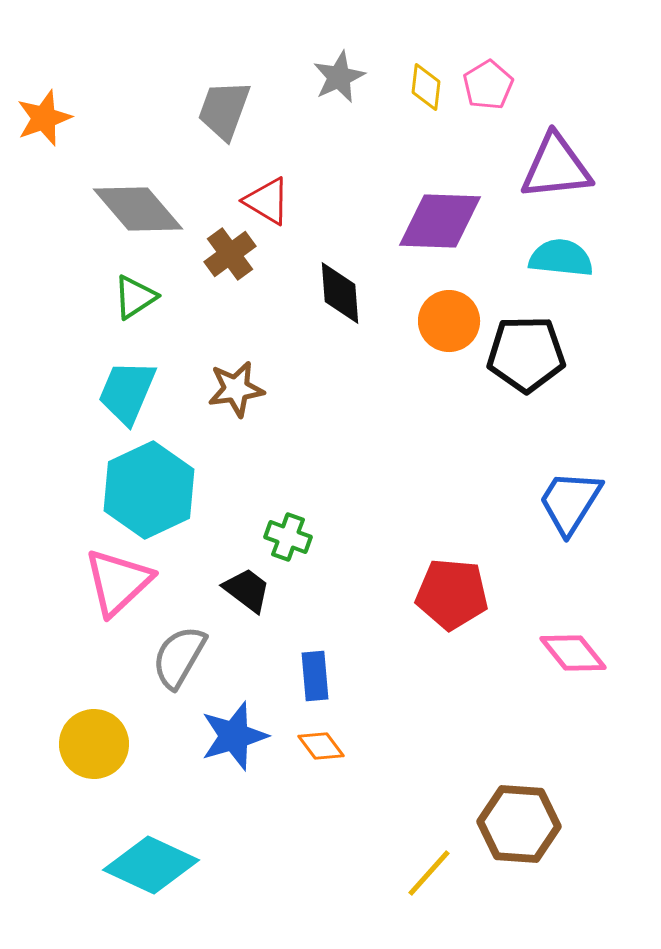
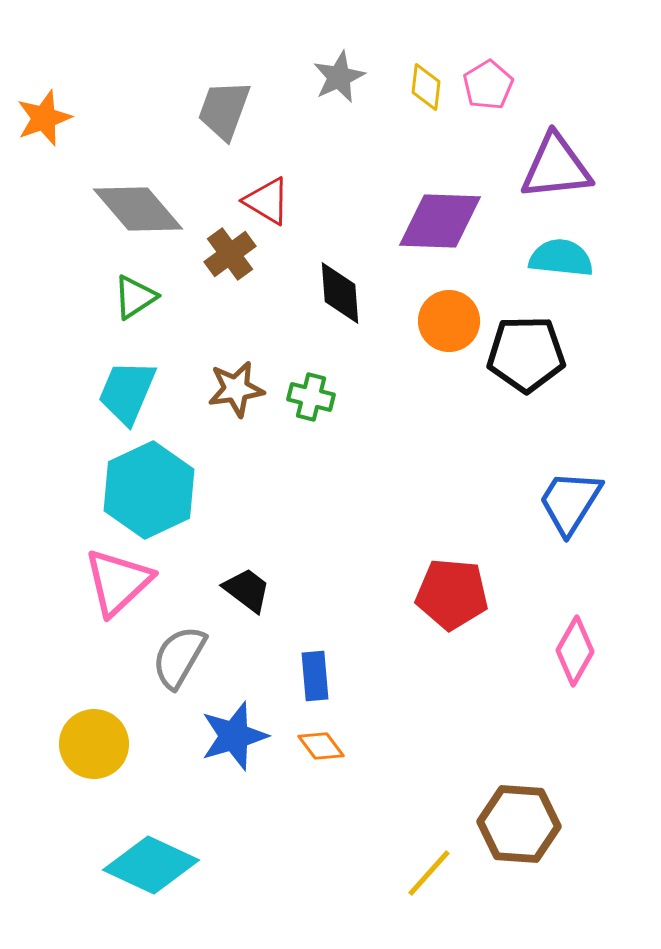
green cross: moved 23 px right, 140 px up; rotated 6 degrees counterclockwise
pink diamond: moved 2 px right, 2 px up; rotated 68 degrees clockwise
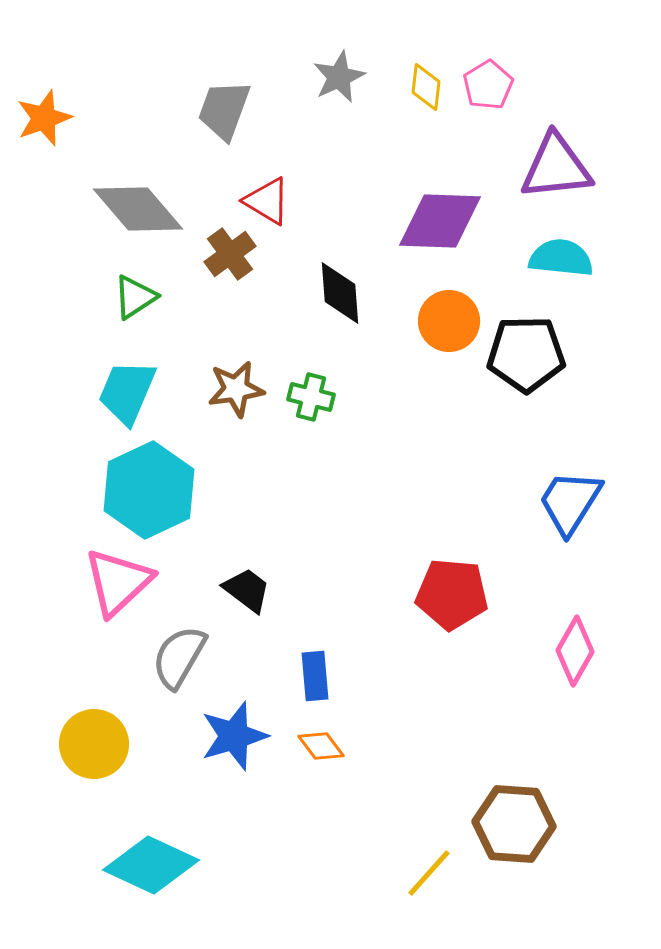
brown hexagon: moved 5 px left
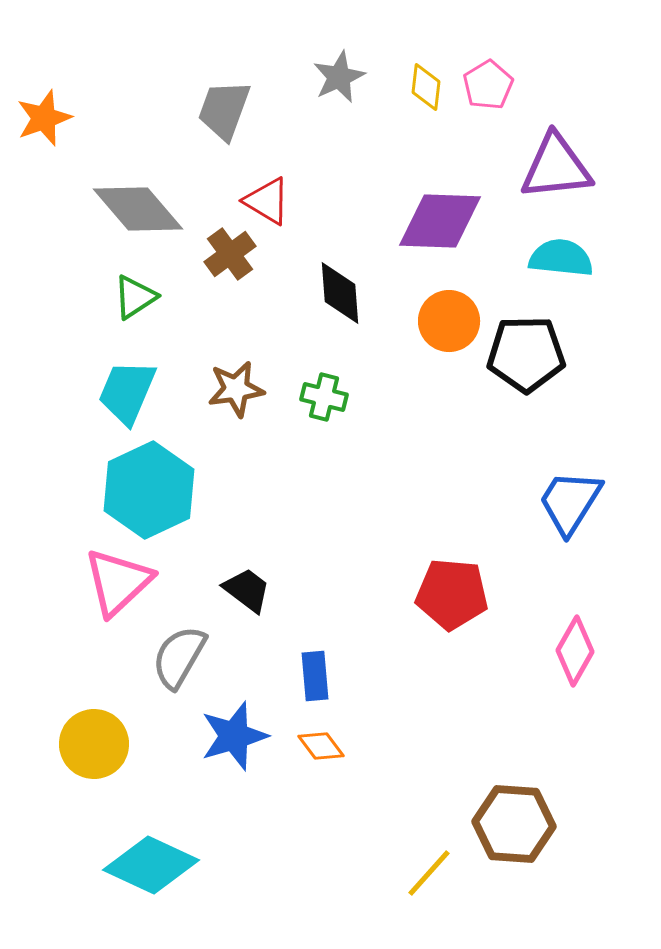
green cross: moved 13 px right
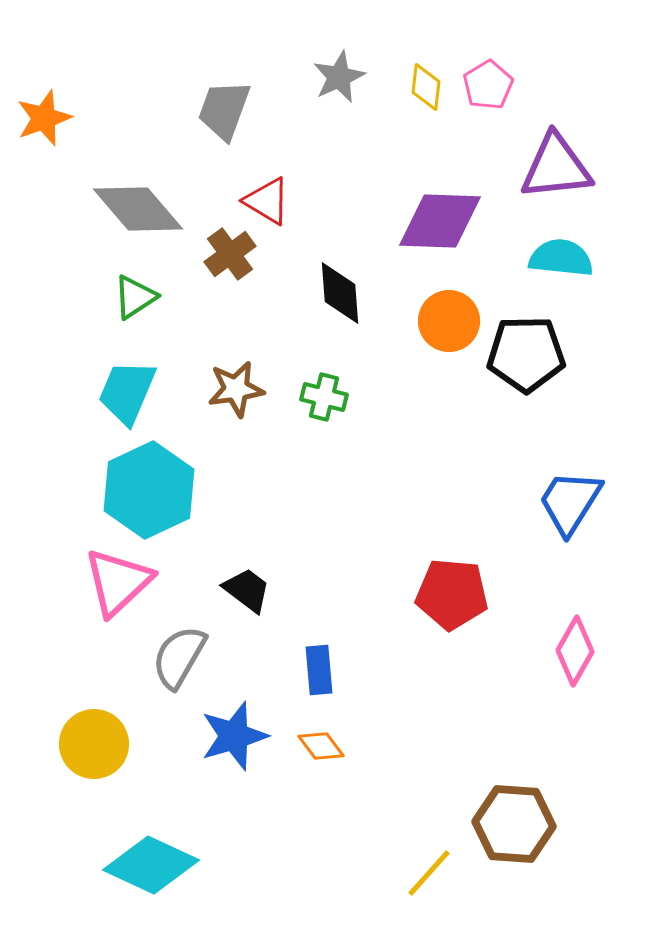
blue rectangle: moved 4 px right, 6 px up
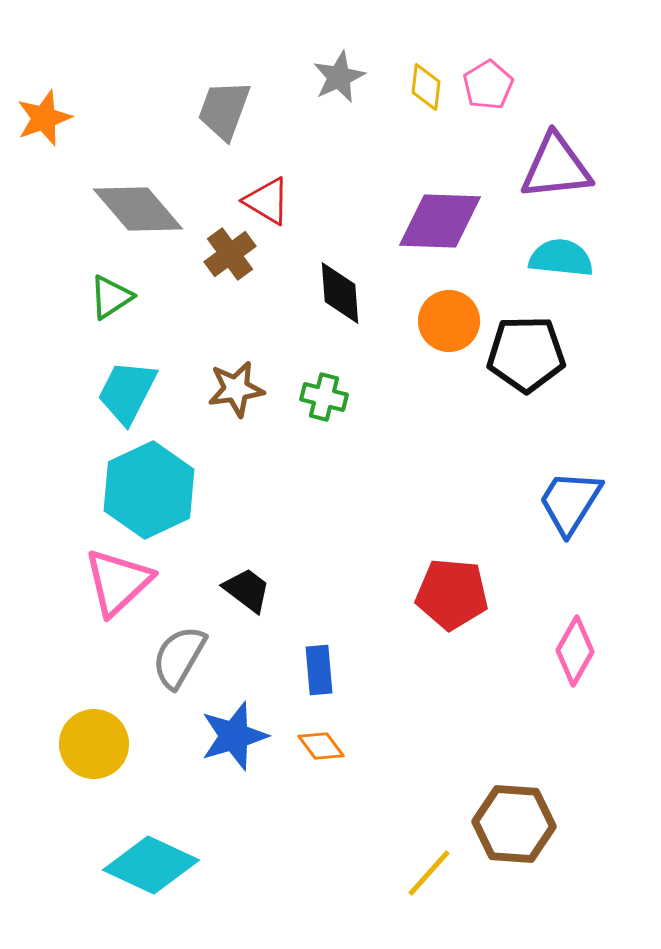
green triangle: moved 24 px left
cyan trapezoid: rotated 4 degrees clockwise
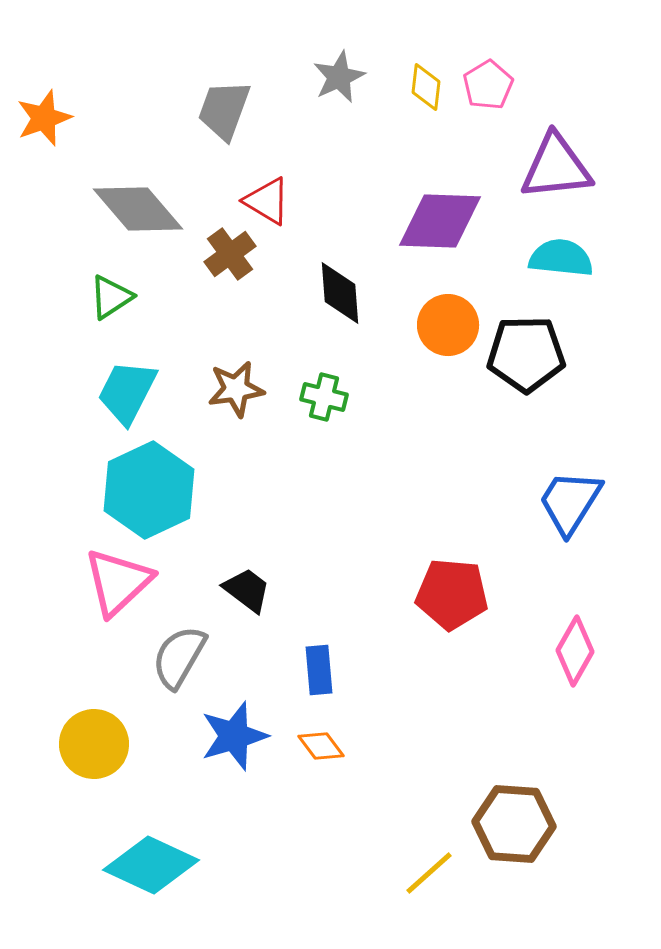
orange circle: moved 1 px left, 4 px down
yellow line: rotated 6 degrees clockwise
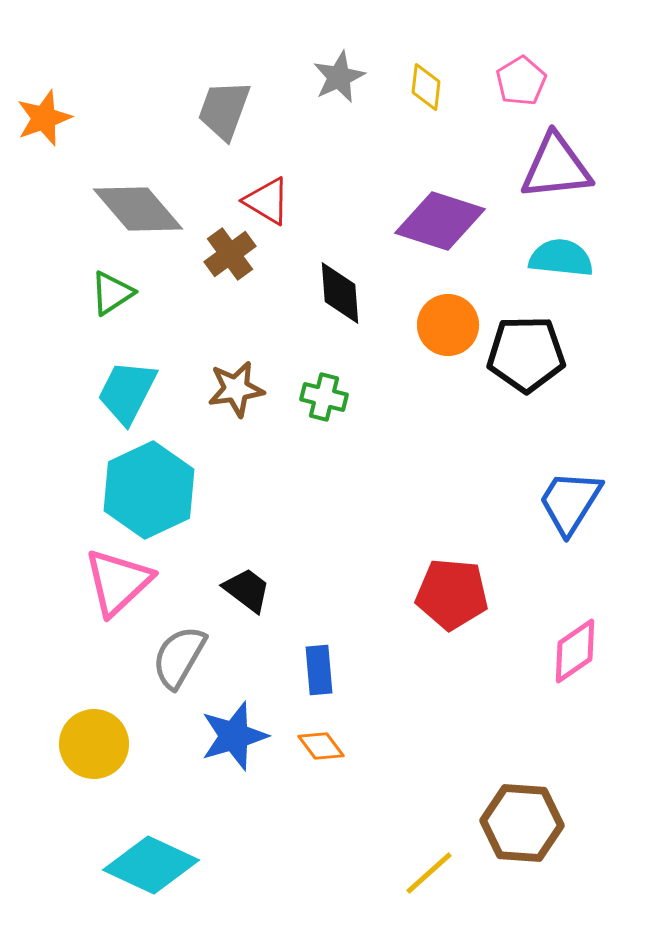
pink pentagon: moved 33 px right, 4 px up
purple diamond: rotated 16 degrees clockwise
green triangle: moved 1 px right, 4 px up
pink diamond: rotated 26 degrees clockwise
brown hexagon: moved 8 px right, 1 px up
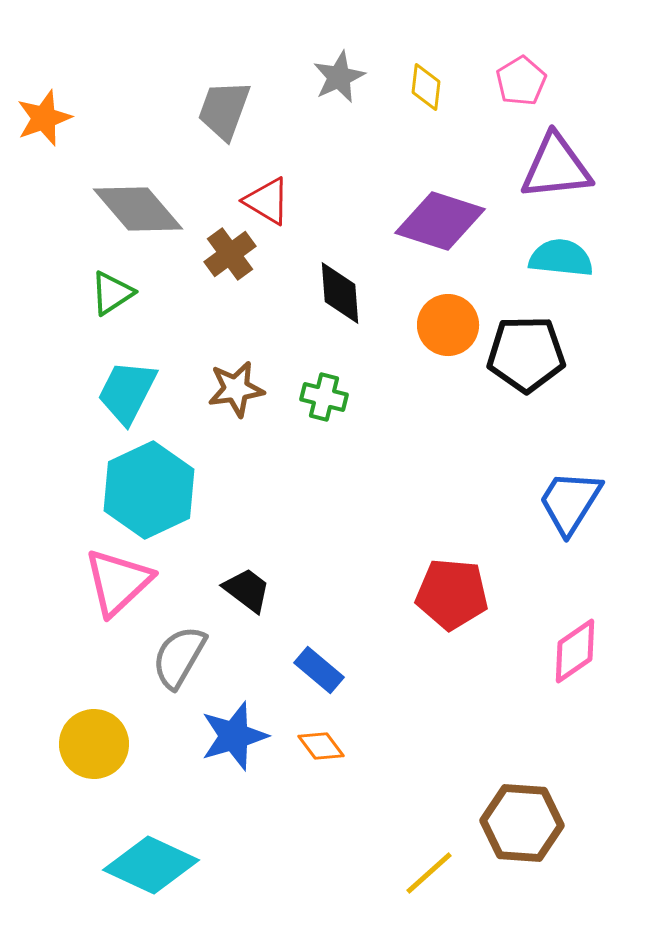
blue rectangle: rotated 45 degrees counterclockwise
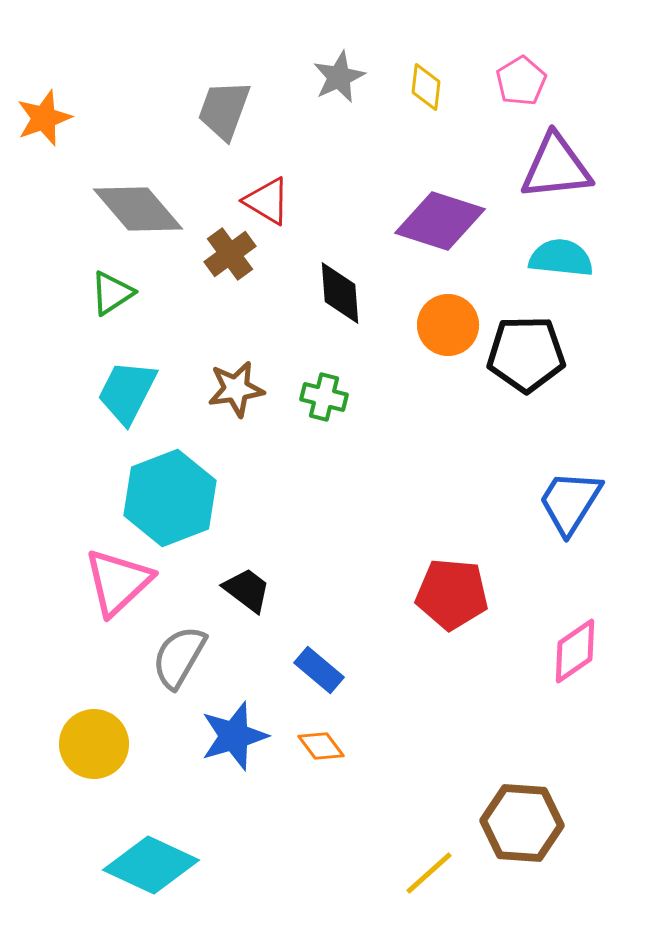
cyan hexagon: moved 21 px right, 8 px down; rotated 4 degrees clockwise
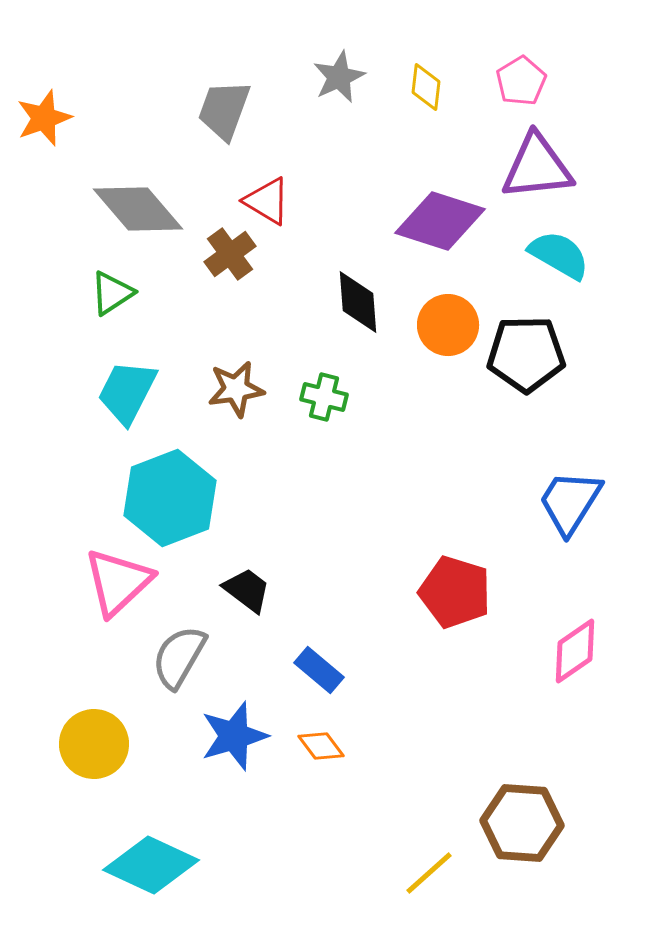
purple triangle: moved 19 px left
cyan semicircle: moved 2 px left, 3 px up; rotated 24 degrees clockwise
black diamond: moved 18 px right, 9 px down
red pentagon: moved 3 px right, 2 px up; rotated 12 degrees clockwise
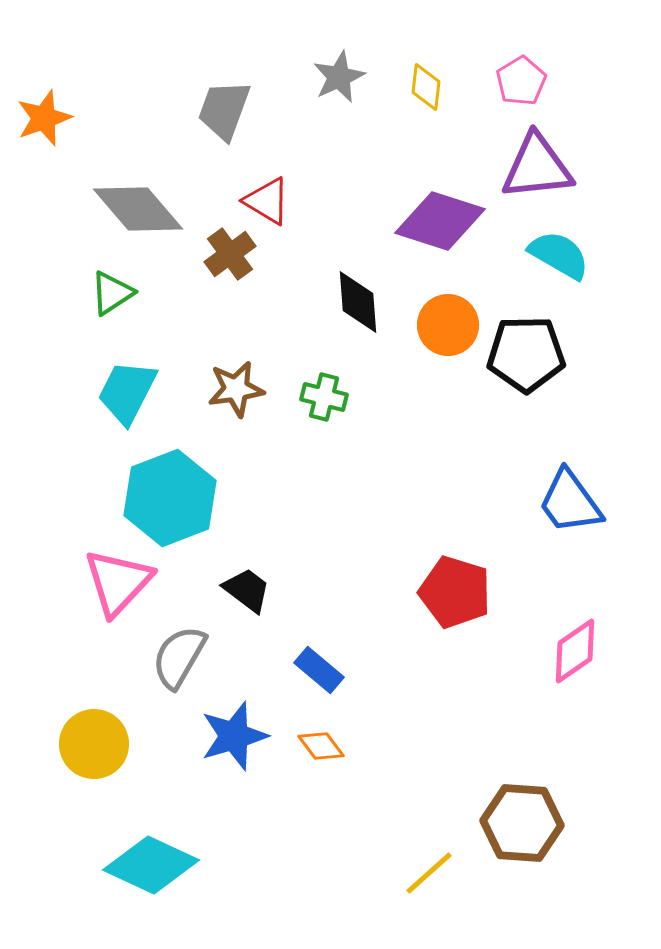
blue trapezoid: rotated 68 degrees counterclockwise
pink triangle: rotated 4 degrees counterclockwise
